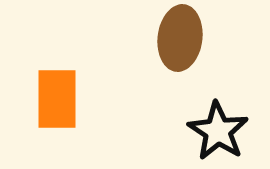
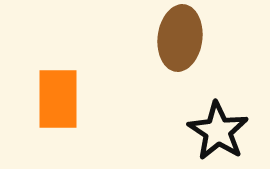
orange rectangle: moved 1 px right
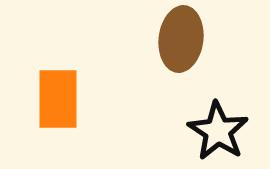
brown ellipse: moved 1 px right, 1 px down
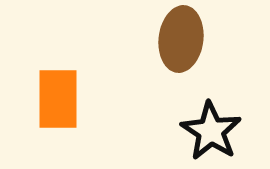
black star: moved 7 px left
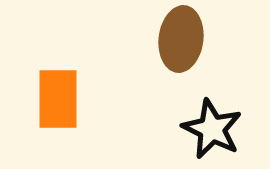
black star: moved 1 px right, 2 px up; rotated 6 degrees counterclockwise
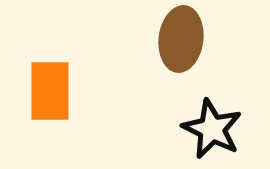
orange rectangle: moved 8 px left, 8 px up
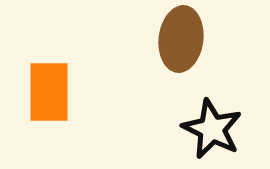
orange rectangle: moved 1 px left, 1 px down
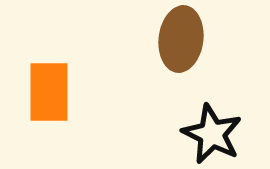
black star: moved 5 px down
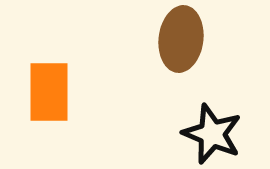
black star: rotated 4 degrees counterclockwise
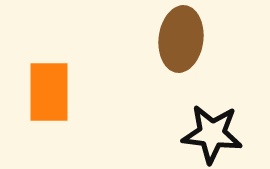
black star: rotated 16 degrees counterclockwise
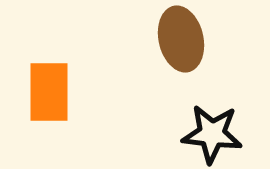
brown ellipse: rotated 20 degrees counterclockwise
